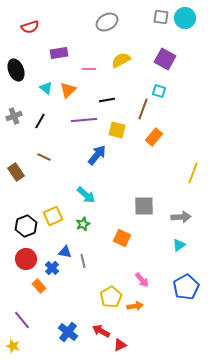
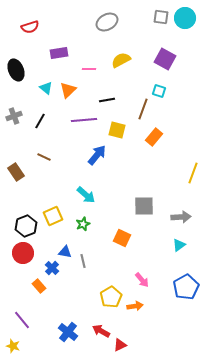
red circle at (26, 259): moved 3 px left, 6 px up
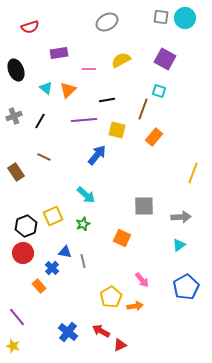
purple line at (22, 320): moved 5 px left, 3 px up
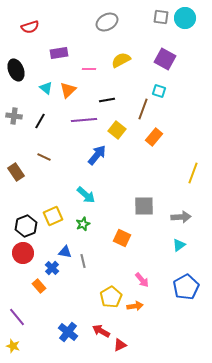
gray cross at (14, 116): rotated 28 degrees clockwise
yellow square at (117, 130): rotated 24 degrees clockwise
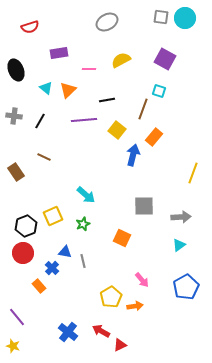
blue arrow at (97, 155): moved 36 px right; rotated 25 degrees counterclockwise
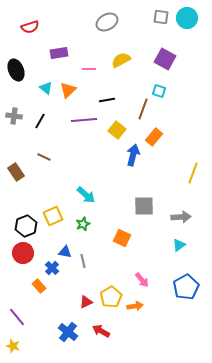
cyan circle at (185, 18): moved 2 px right
red triangle at (120, 345): moved 34 px left, 43 px up
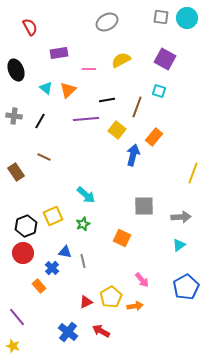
red semicircle at (30, 27): rotated 102 degrees counterclockwise
brown line at (143, 109): moved 6 px left, 2 px up
purple line at (84, 120): moved 2 px right, 1 px up
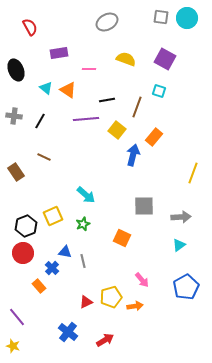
yellow semicircle at (121, 60): moved 5 px right, 1 px up; rotated 48 degrees clockwise
orange triangle at (68, 90): rotated 42 degrees counterclockwise
yellow pentagon at (111, 297): rotated 15 degrees clockwise
red arrow at (101, 331): moved 4 px right, 9 px down; rotated 120 degrees clockwise
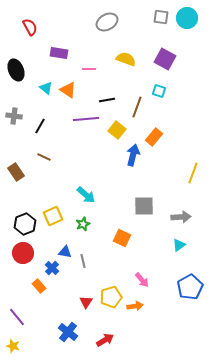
purple rectangle at (59, 53): rotated 18 degrees clockwise
black line at (40, 121): moved 5 px down
black hexagon at (26, 226): moved 1 px left, 2 px up
blue pentagon at (186, 287): moved 4 px right
red triangle at (86, 302): rotated 32 degrees counterclockwise
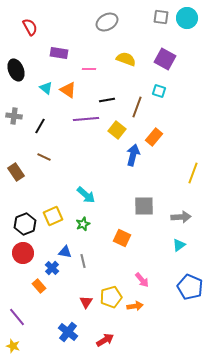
blue pentagon at (190, 287): rotated 20 degrees counterclockwise
